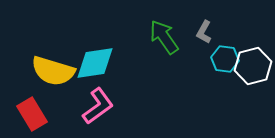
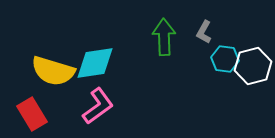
green arrow: rotated 33 degrees clockwise
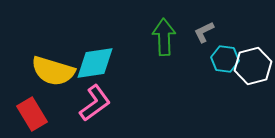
gray L-shape: rotated 35 degrees clockwise
pink L-shape: moved 3 px left, 3 px up
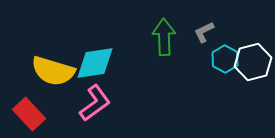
cyan hexagon: rotated 20 degrees clockwise
white hexagon: moved 4 px up
red rectangle: moved 3 px left; rotated 12 degrees counterclockwise
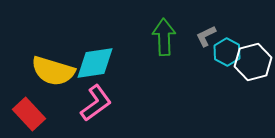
gray L-shape: moved 2 px right, 4 px down
cyan hexagon: moved 2 px right, 7 px up
pink L-shape: moved 1 px right
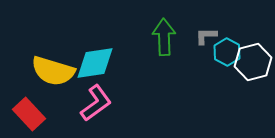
gray L-shape: rotated 25 degrees clockwise
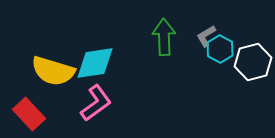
gray L-shape: rotated 30 degrees counterclockwise
cyan hexagon: moved 7 px left, 3 px up
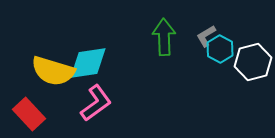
cyan diamond: moved 7 px left
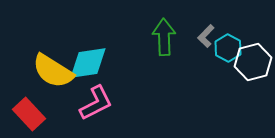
gray L-shape: rotated 15 degrees counterclockwise
cyan hexagon: moved 8 px right, 1 px up
yellow semicircle: rotated 15 degrees clockwise
pink L-shape: rotated 9 degrees clockwise
